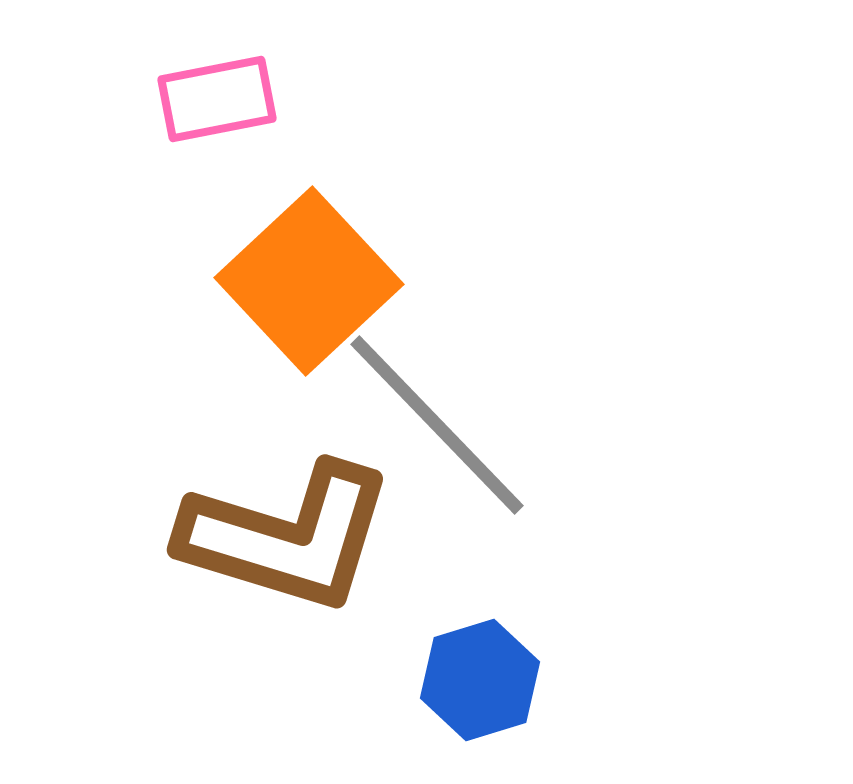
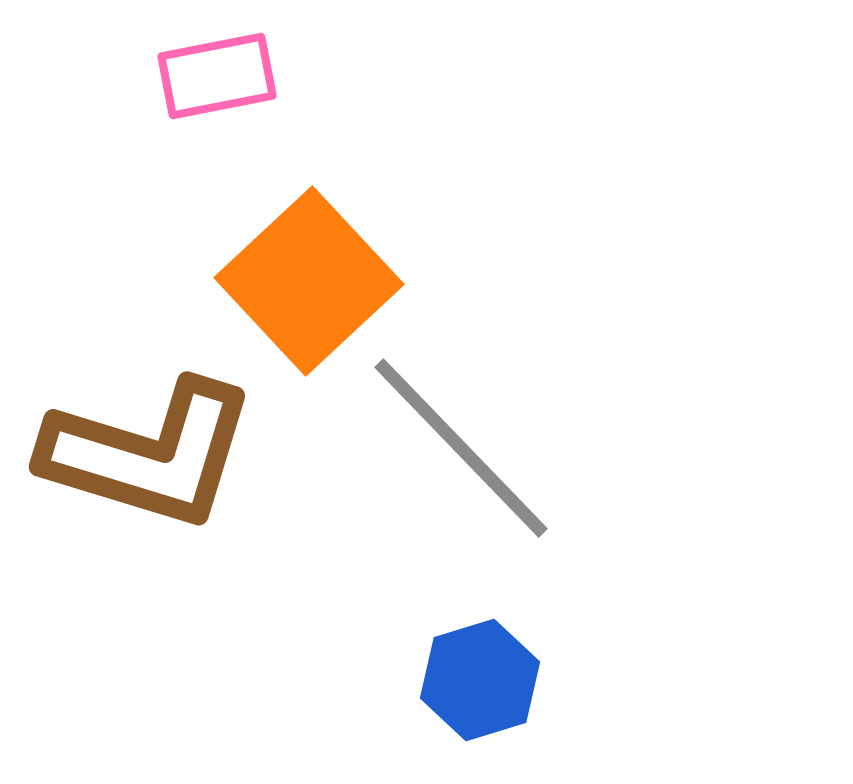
pink rectangle: moved 23 px up
gray line: moved 24 px right, 23 px down
brown L-shape: moved 138 px left, 83 px up
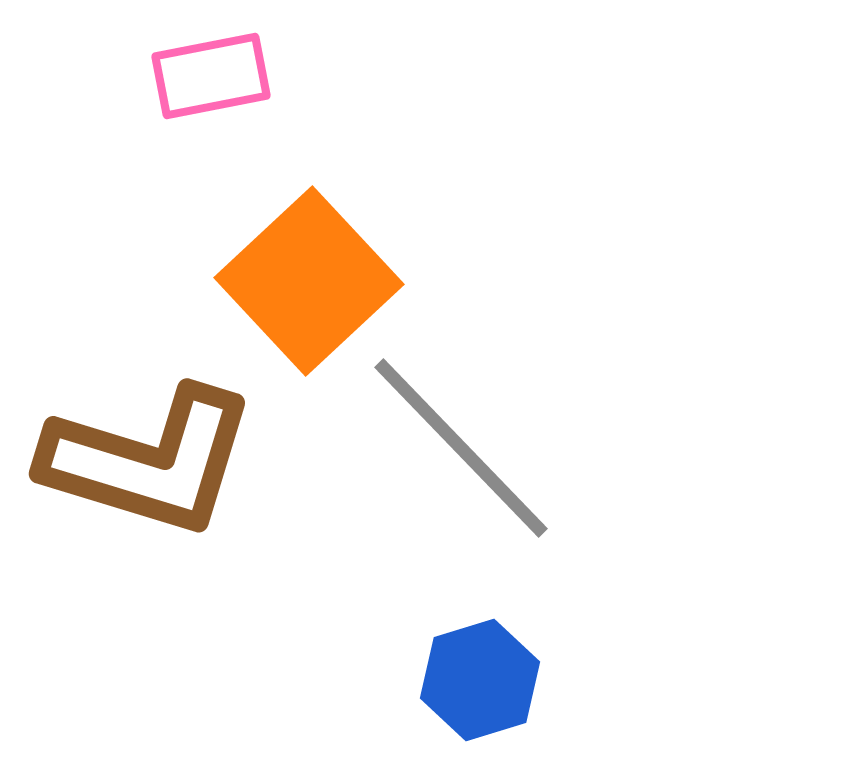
pink rectangle: moved 6 px left
brown L-shape: moved 7 px down
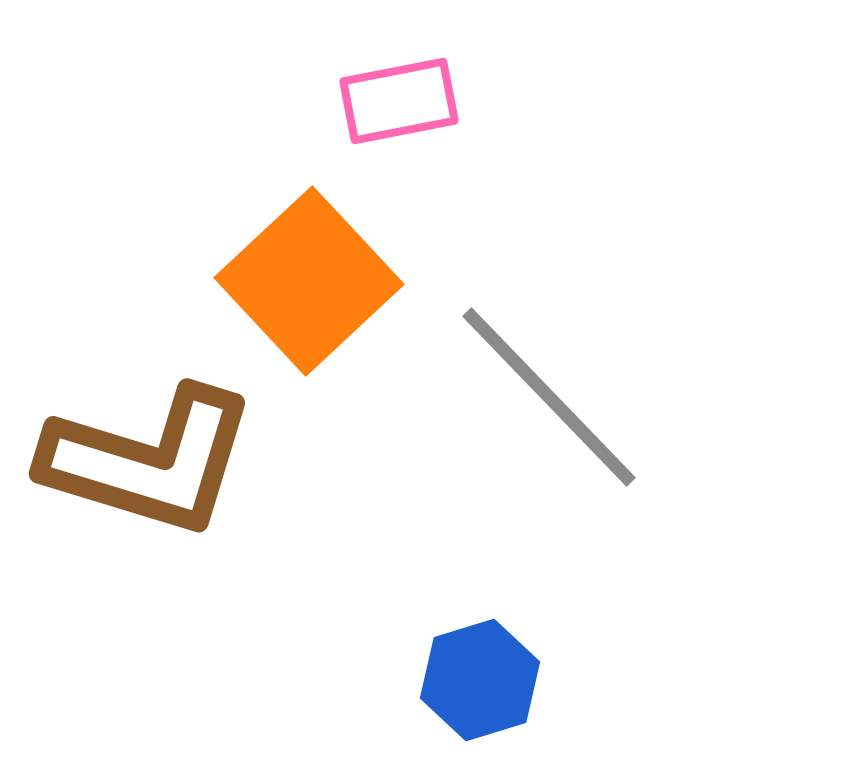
pink rectangle: moved 188 px right, 25 px down
gray line: moved 88 px right, 51 px up
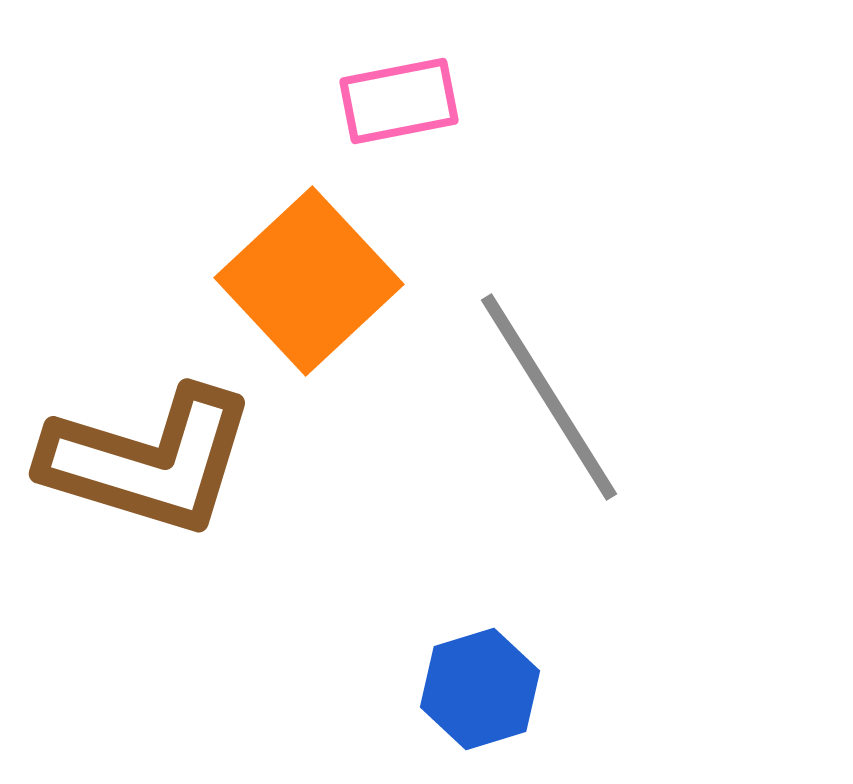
gray line: rotated 12 degrees clockwise
blue hexagon: moved 9 px down
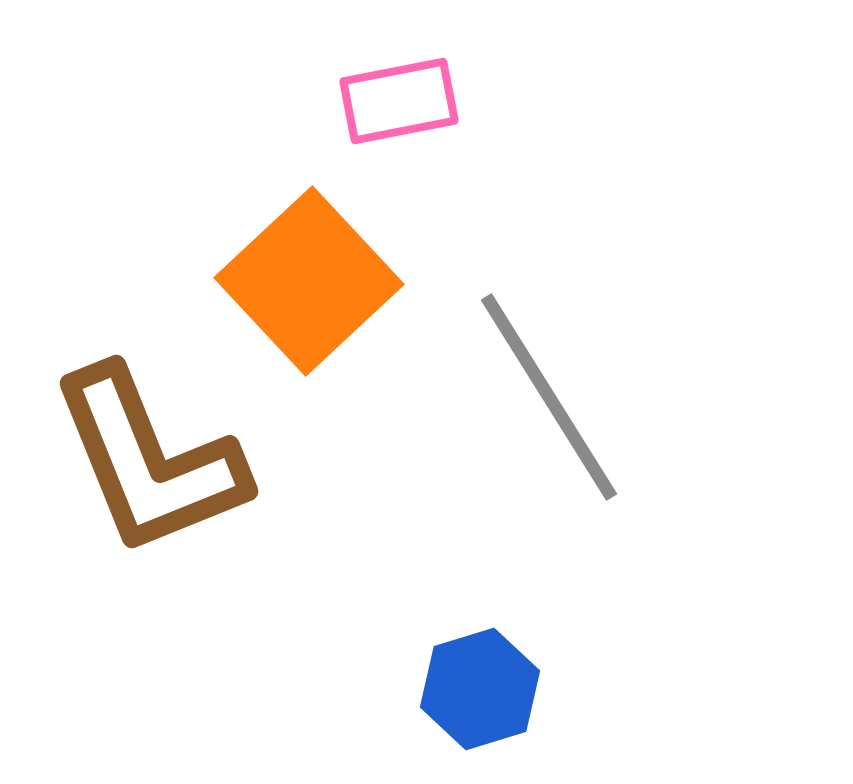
brown L-shape: rotated 51 degrees clockwise
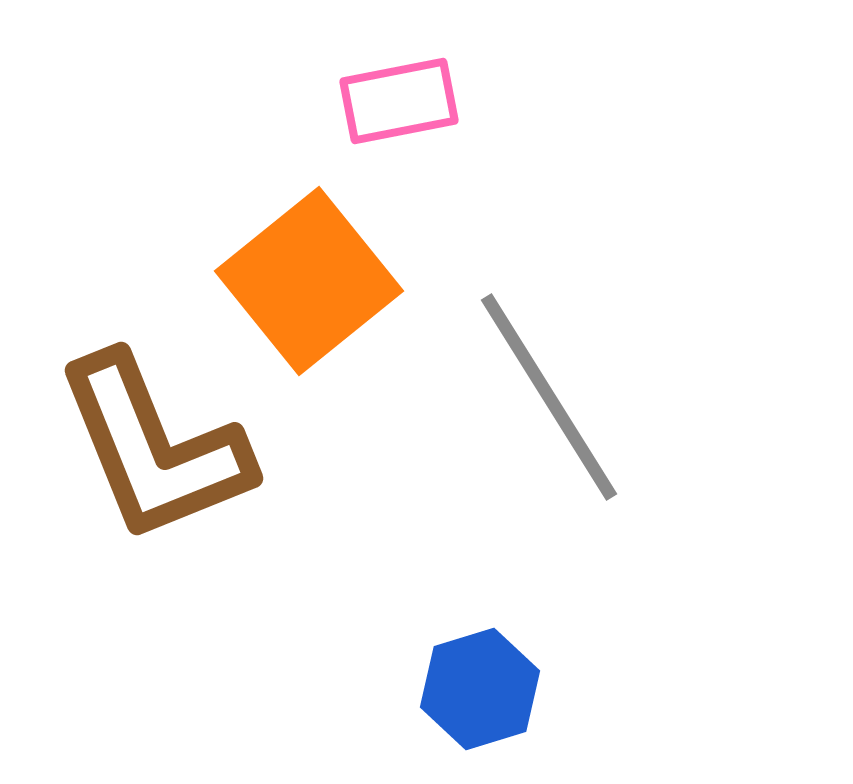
orange square: rotated 4 degrees clockwise
brown L-shape: moved 5 px right, 13 px up
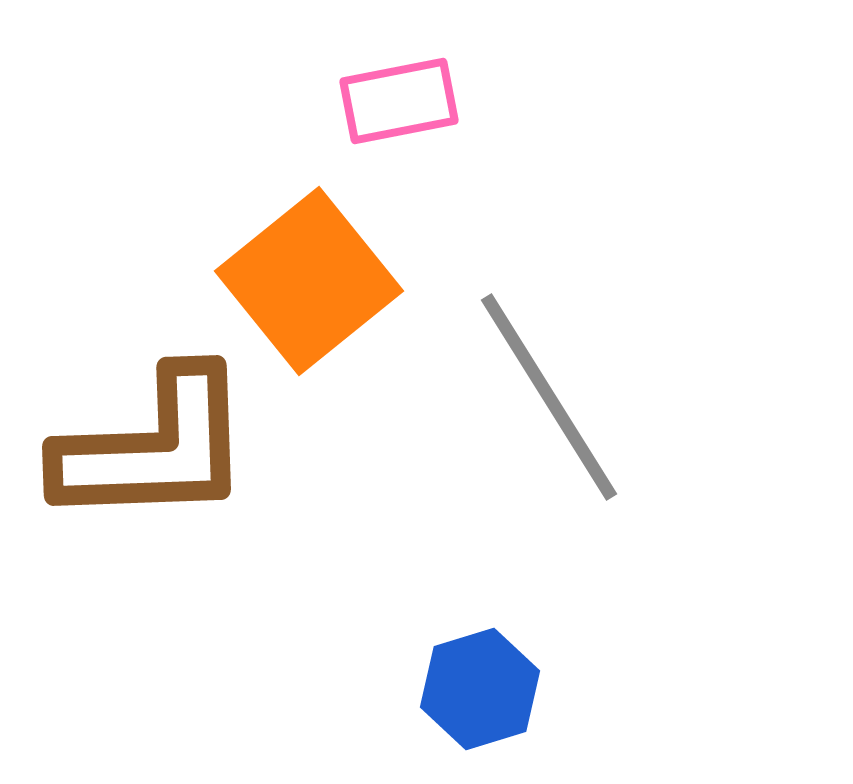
brown L-shape: rotated 70 degrees counterclockwise
